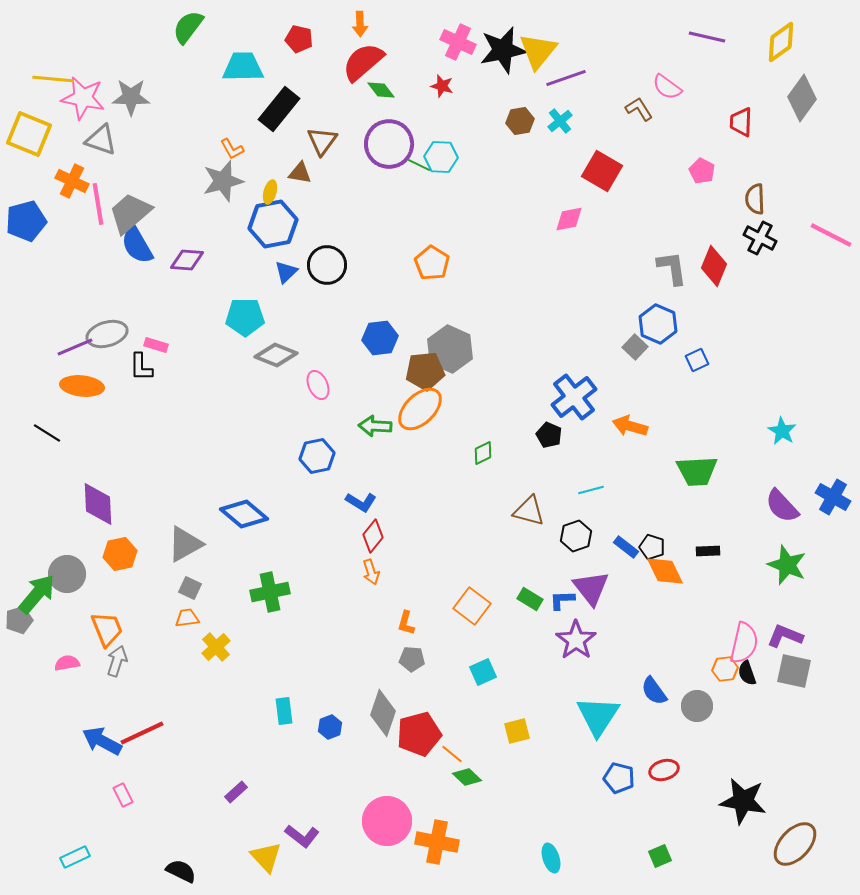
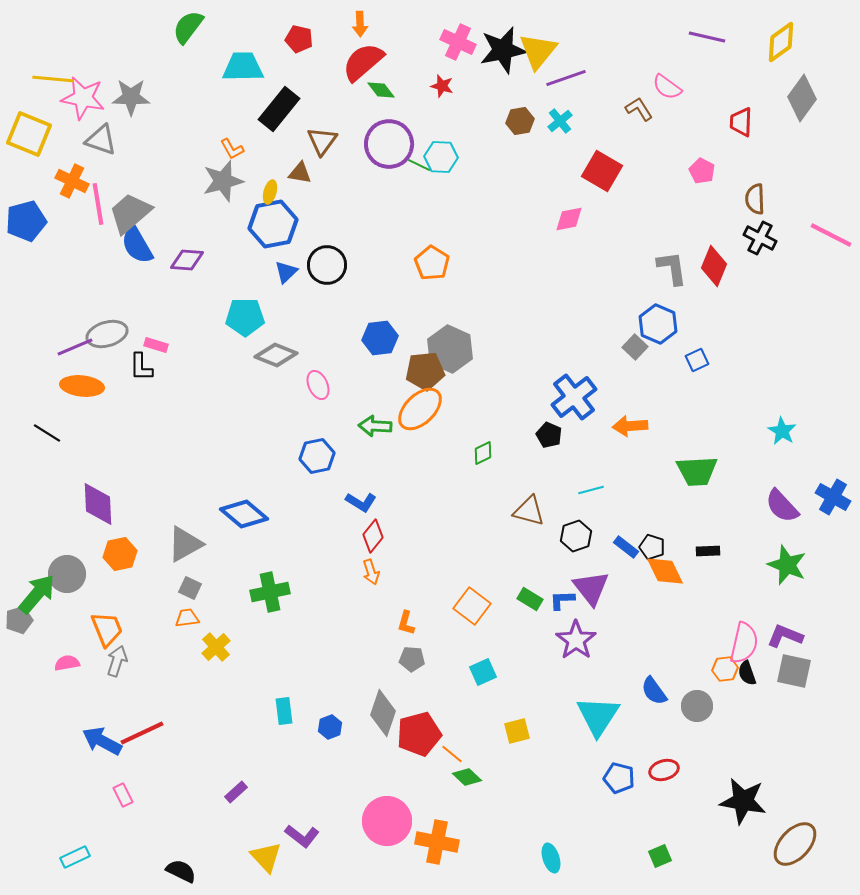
orange arrow at (630, 426): rotated 20 degrees counterclockwise
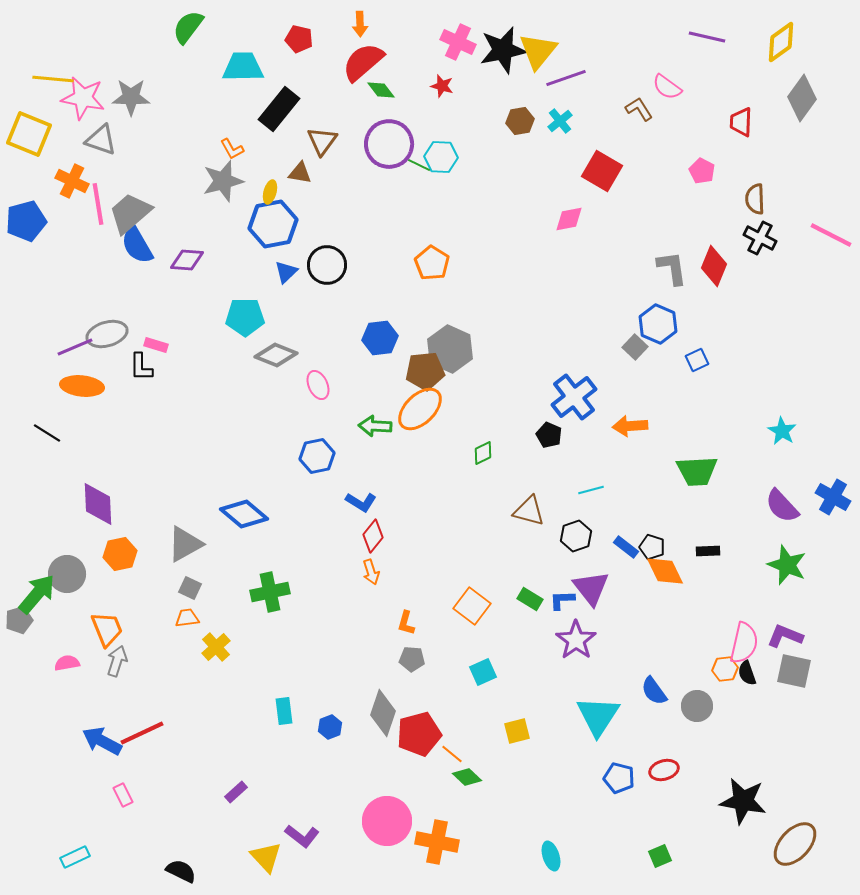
cyan ellipse at (551, 858): moved 2 px up
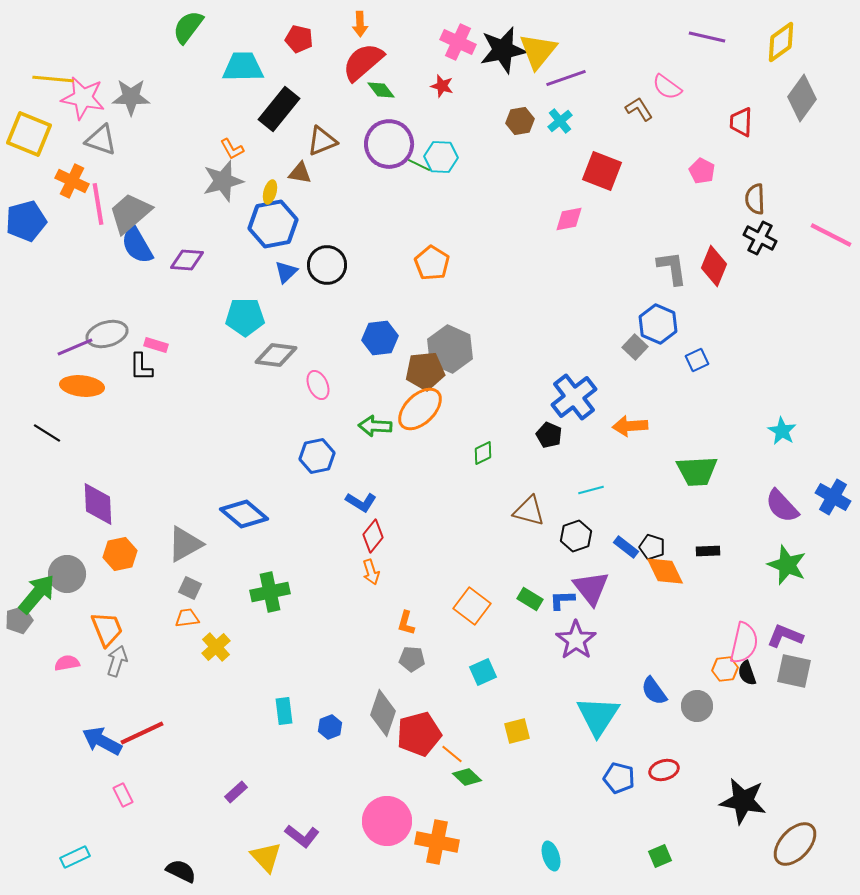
brown triangle at (322, 141): rotated 32 degrees clockwise
red square at (602, 171): rotated 9 degrees counterclockwise
gray diamond at (276, 355): rotated 15 degrees counterclockwise
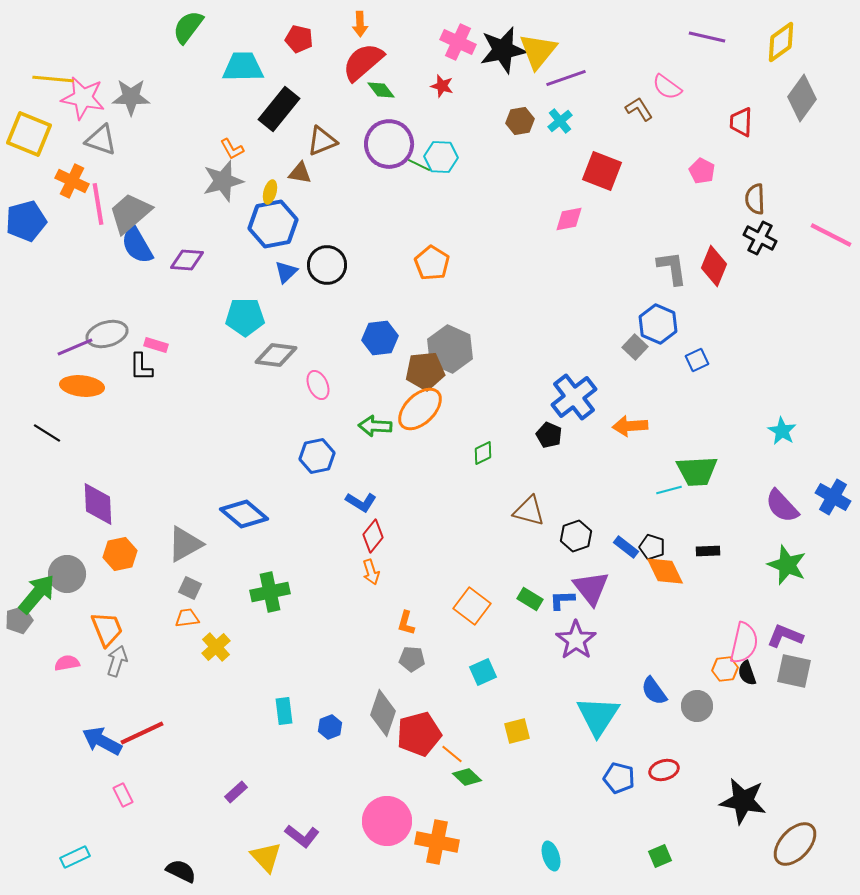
cyan line at (591, 490): moved 78 px right
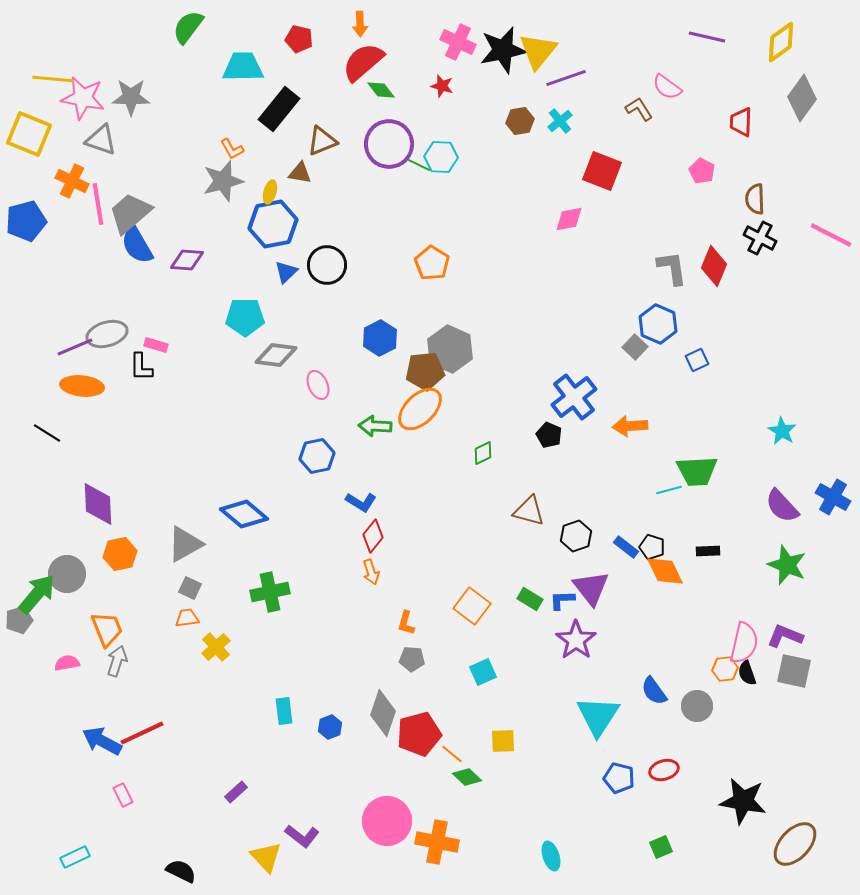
blue hexagon at (380, 338): rotated 20 degrees counterclockwise
yellow square at (517, 731): moved 14 px left, 10 px down; rotated 12 degrees clockwise
green square at (660, 856): moved 1 px right, 9 px up
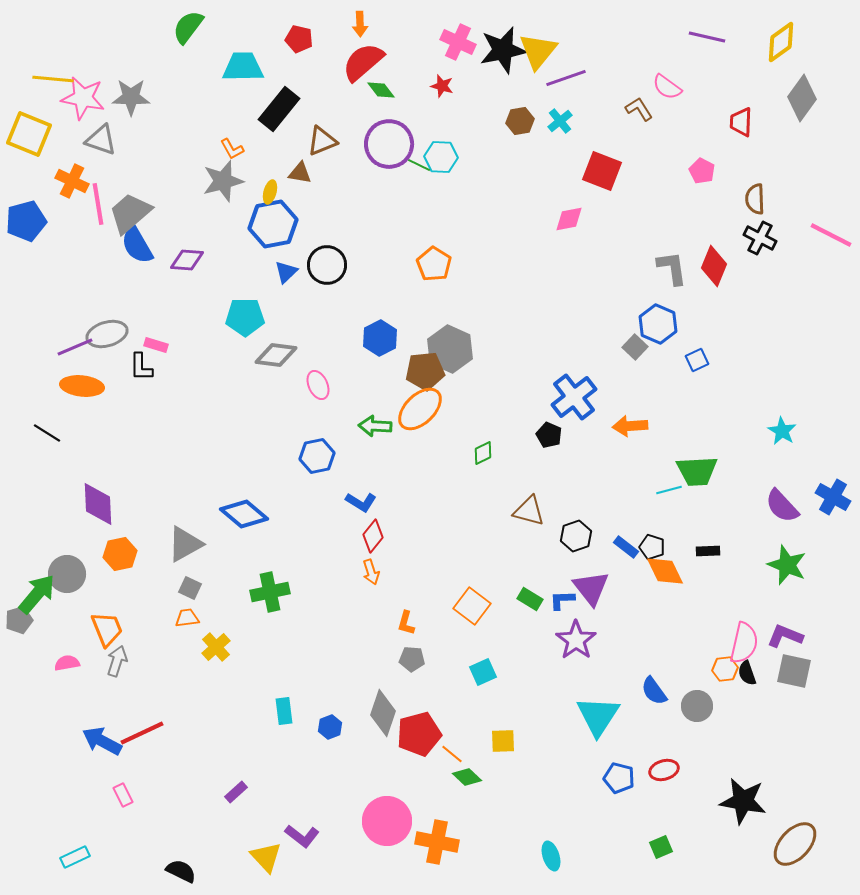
orange pentagon at (432, 263): moved 2 px right, 1 px down
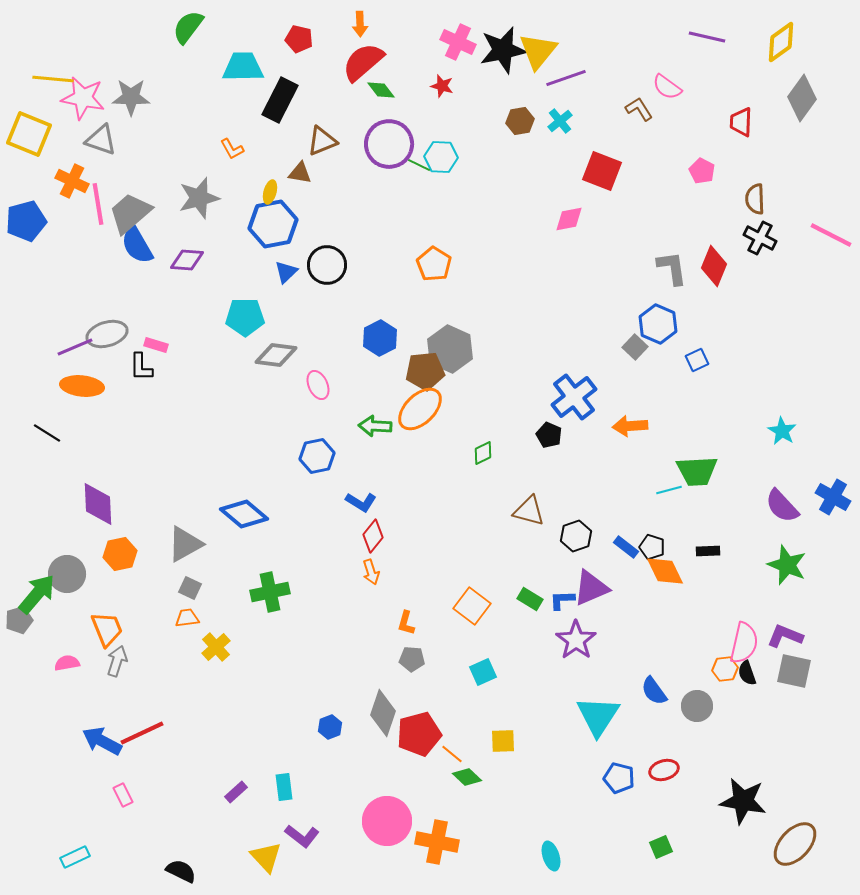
black rectangle at (279, 109): moved 1 px right, 9 px up; rotated 12 degrees counterclockwise
gray star at (223, 181): moved 24 px left, 17 px down
purple triangle at (591, 588): rotated 45 degrees clockwise
cyan rectangle at (284, 711): moved 76 px down
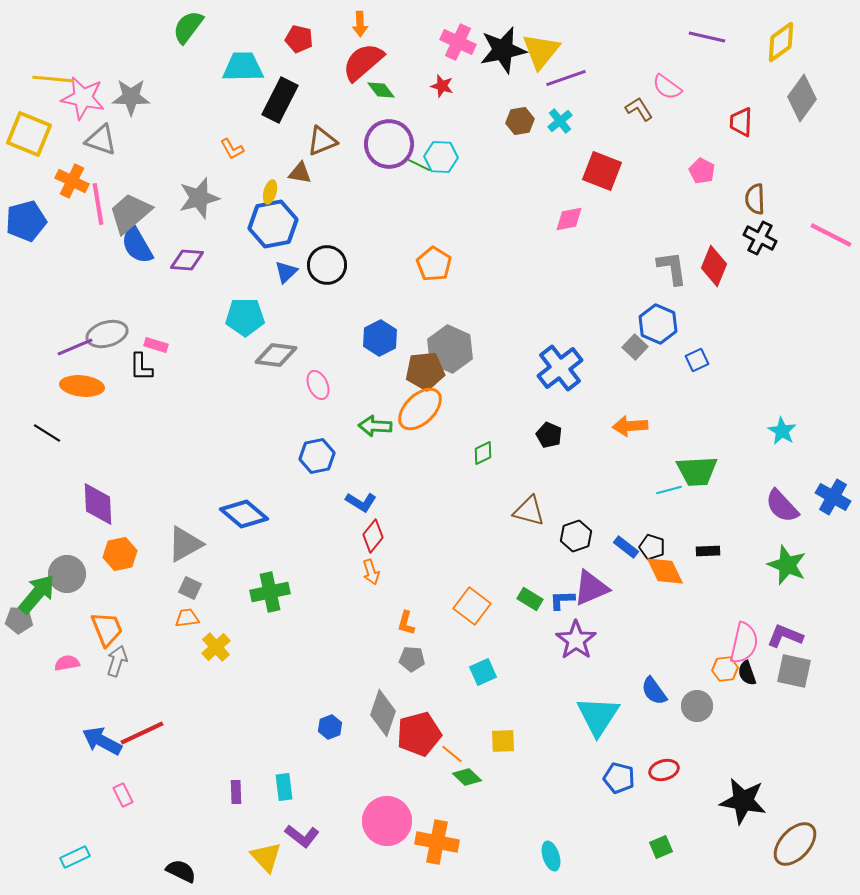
yellow triangle at (538, 51): moved 3 px right
blue cross at (574, 397): moved 14 px left, 29 px up
gray pentagon at (19, 620): rotated 20 degrees clockwise
purple rectangle at (236, 792): rotated 50 degrees counterclockwise
